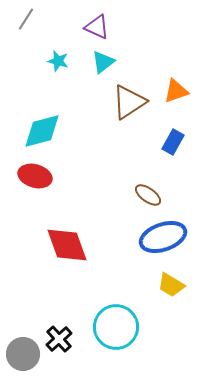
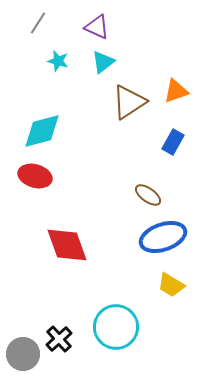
gray line: moved 12 px right, 4 px down
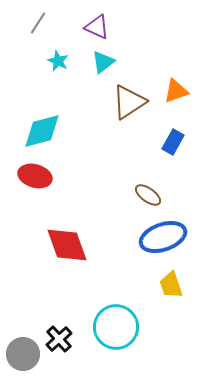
cyan star: rotated 10 degrees clockwise
yellow trapezoid: rotated 40 degrees clockwise
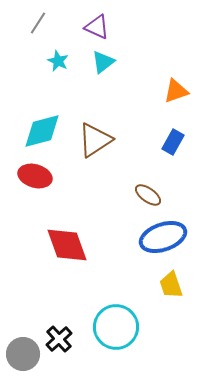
brown triangle: moved 34 px left, 38 px down
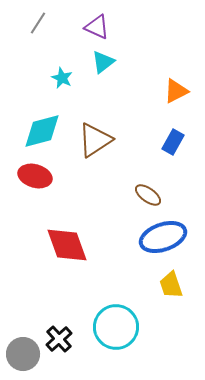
cyan star: moved 4 px right, 17 px down
orange triangle: rotated 8 degrees counterclockwise
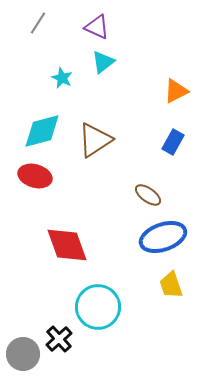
cyan circle: moved 18 px left, 20 px up
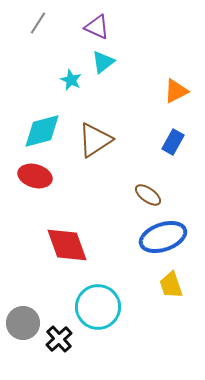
cyan star: moved 9 px right, 2 px down
gray circle: moved 31 px up
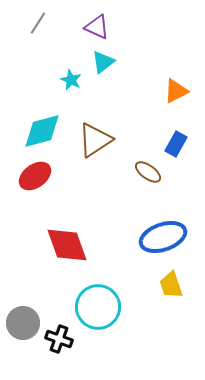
blue rectangle: moved 3 px right, 2 px down
red ellipse: rotated 52 degrees counterclockwise
brown ellipse: moved 23 px up
black cross: rotated 28 degrees counterclockwise
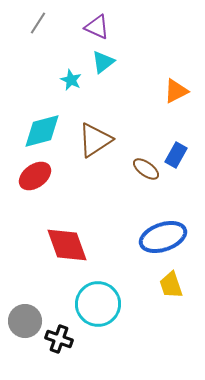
blue rectangle: moved 11 px down
brown ellipse: moved 2 px left, 3 px up
cyan circle: moved 3 px up
gray circle: moved 2 px right, 2 px up
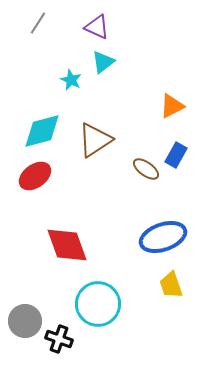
orange triangle: moved 4 px left, 15 px down
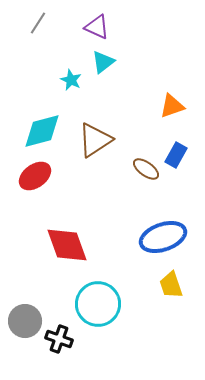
orange triangle: rotated 8 degrees clockwise
